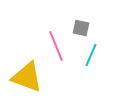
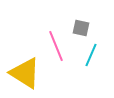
yellow triangle: moved 2 px left, 4 px up; rotated 12 degrees clockwise
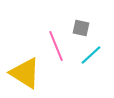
cyan line: rotated 25 degrees clockwise
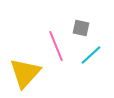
yellow triangle: rotated 40 degrees clockwise
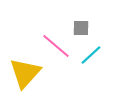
gray square: rotated 12 degrees counterclockwise
pink line: rotated 28 degrees counterclockwise
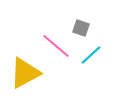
gray square: rotated 18 degrees clockwise
yellow triangle: rotated 20 degrees clockwise
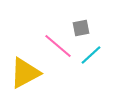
gray square: rotated 30 degrees counterclockwise
pink line: moved 2 px right
